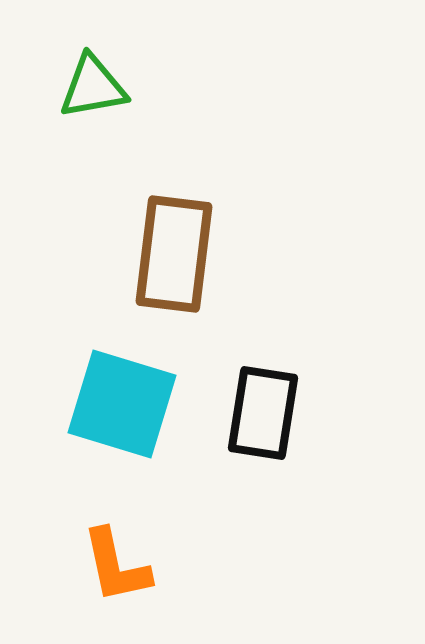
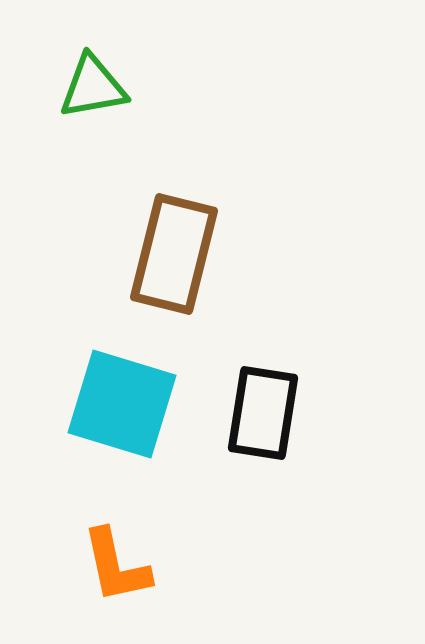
brown rectangle: rotated 7 degrees clockwise
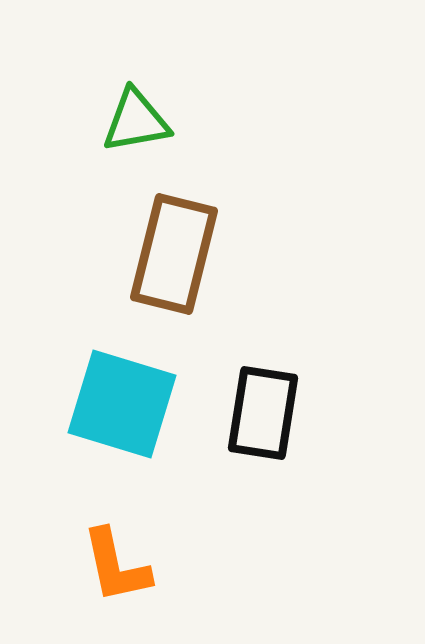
green triangle: moved 43 px right, 34 px down
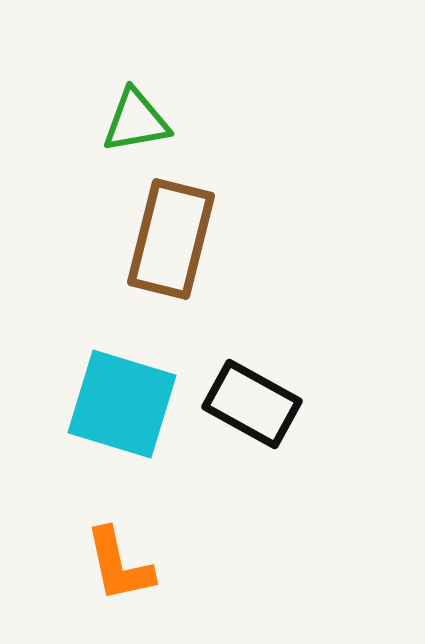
brown rectangle: moved 3 px left, 15 px up
black rectangle: moved 11 px left, 9 px up; rotated 70 degrees counterclockwise
orange L-shape: moved 3 px right, 1 px up
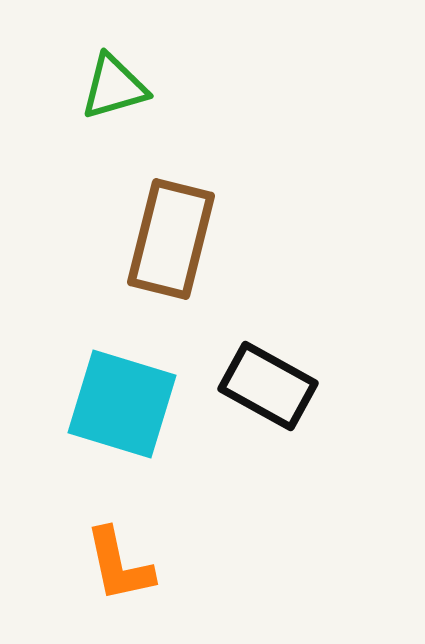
green triangle: moved 22 px left, 34 px up; rotated 6 degrees counterclockwise
black rectangle: moved 16 px right, 18 px up
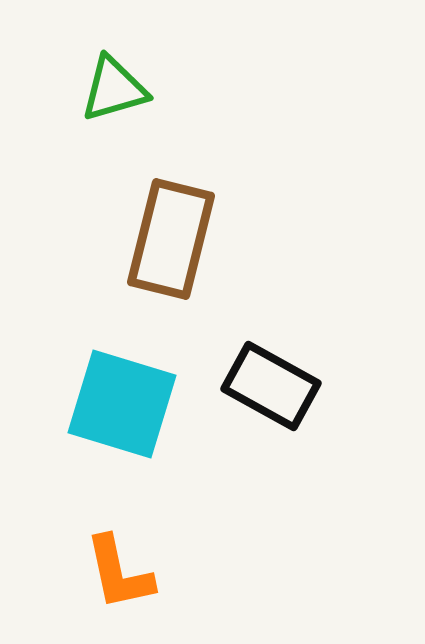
green triangle: moved 2 px down
black rectangle: moved 3 px right
orange L-shape: moved 8 px down
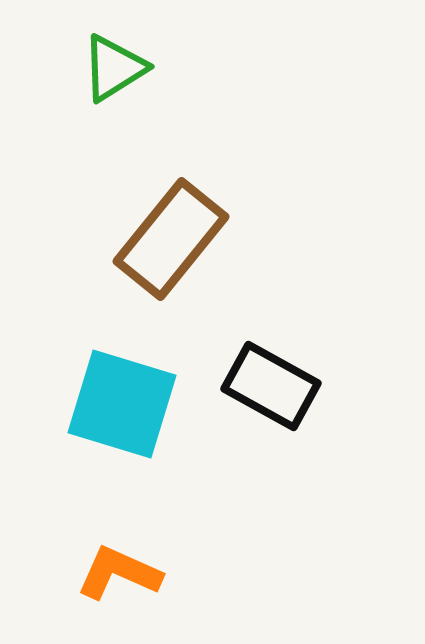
green triangle: moved 21 px up; rotated 16 degrees counterclockwise
brown rectangle: rotated 25 degrees clockwise
orange L-shape: rotated 126 degrees clockwise
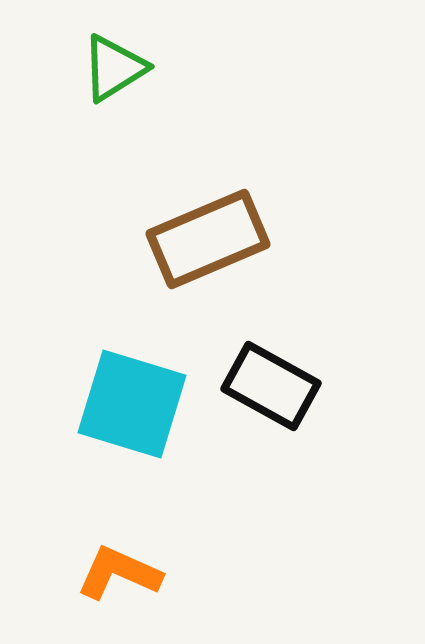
brown rectangle: moved 37 px right; rotated 28 degrees clockwise
cyan square: moved 10 px right
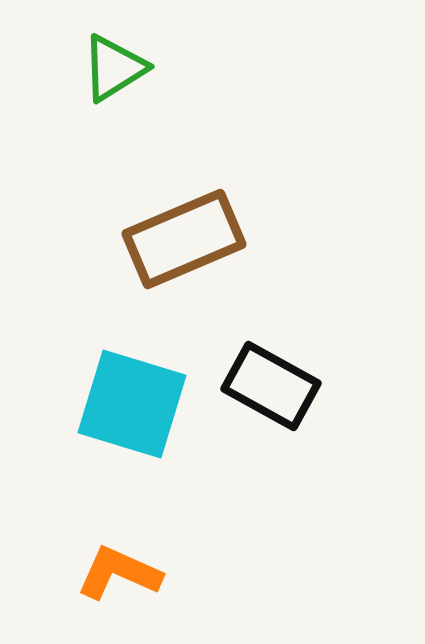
brown rectangle: moved 24 px left
